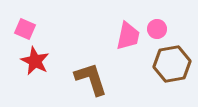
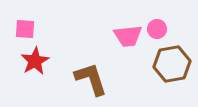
pink square: rotated 20 degrees counterclockwise
pink trapezoid: rotated 72 degrees clockwise
red star: rotated 16 degrees clockwise
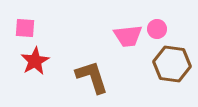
pink square: moved 1 px up
brown hexagon: rotated 18 degrees clockwise
brown L-shape: moved 1 px right, 2 px up
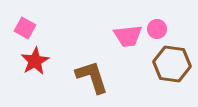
pink square: rotated 25 degrees clockwise
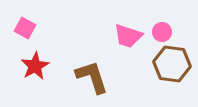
pink circle: moved 5 px right, 3 px down
pink trapezoid: rotated 24 degrees clockwise
red star: moved 5 px down
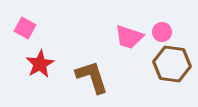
pink trapezoid: moved 1 px right, 1 px down
red star: moved 5 px right, 2 px up
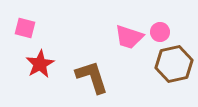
pink square: rotated 15 degrees counterclockwise
pink circle: moved 2 px left
brown hexagon: moved 2 px right; rotated 21 degrees counterclockwise
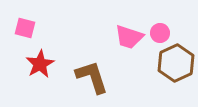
pink circle: moved 1 px down
brown hexagon: moved 2 px right, 1 px up; rotated 12 degrees counterclockwise
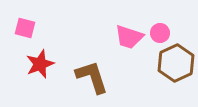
red star: rotated 8 degrees clockwise
